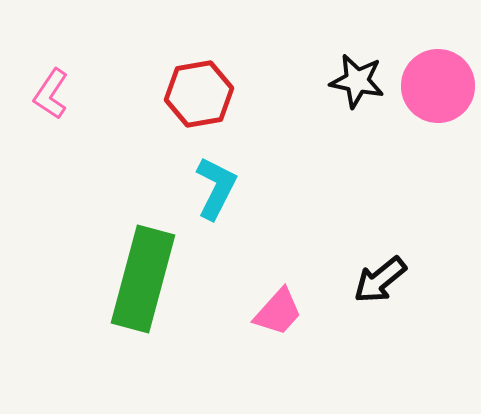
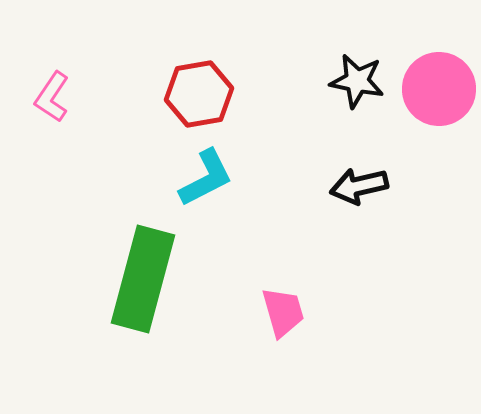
pink circle: moved 1 px right, 3 px down
pink L-shape: moved 1 px right, 3 px down
cyan L-shape: moved 10 px left, 10 px up; rotated 36 degrees clockwise
black arrow: moved 21 px left, 94 px up; rotated 26 degrees clockwise
pink trapezoid: moved 5 px right; rotated 58 degrees counterclockwise
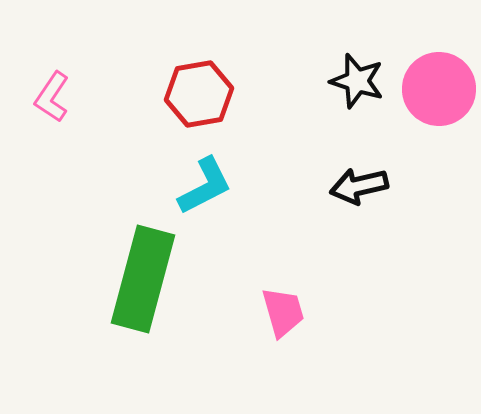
black star: rotated 6 degrees clockwise
cyan L-shape: moved 1 px left, 8 px down
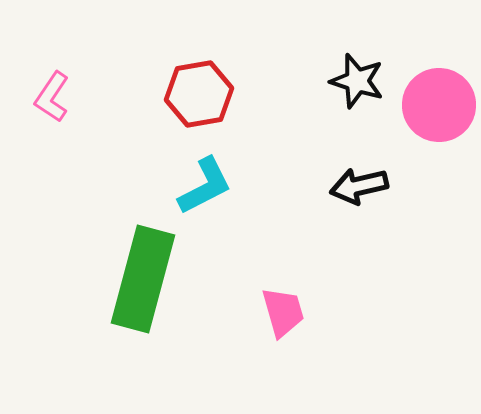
pink circle: moved 16 px down
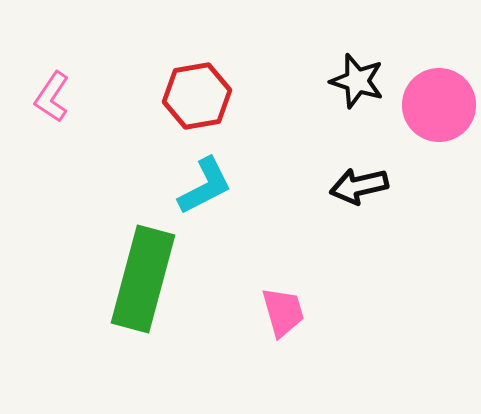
red hexagon: moved 2 px left, 2 px down
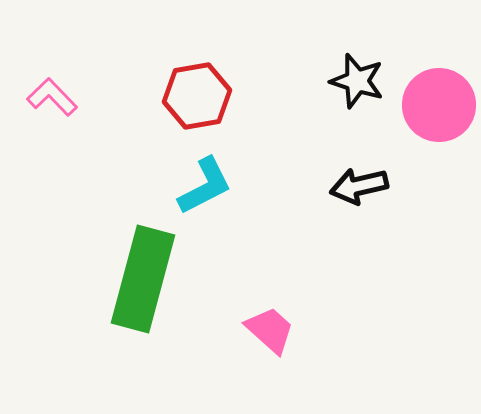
pink L-shape: rotated 102 degrees clockwise
pink trapezoid: moved 13 px left, 18 px down; rotated 32 degrees counterclockwise
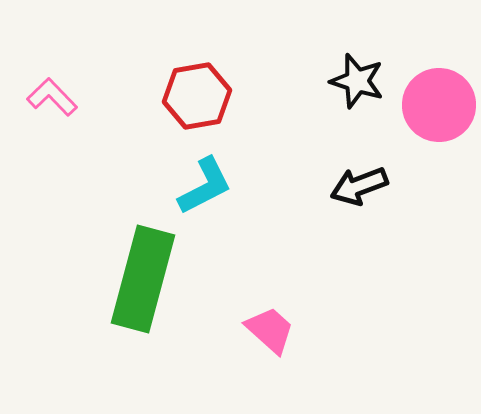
black arrow: rotated 8 degrees counterclockwise
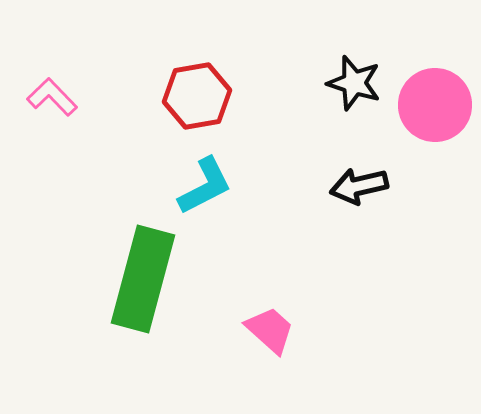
black star: moved 3 px left, 2 px down
pink circle: moved 4 px left
black arrow: rotated 8 degrees clockwise
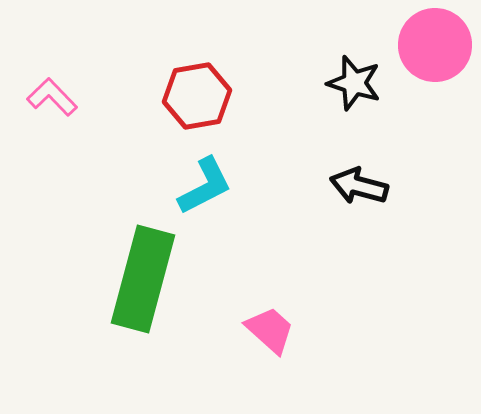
pink circle: moved 60 px up
black arrow: rotated 28 degrees clockwise
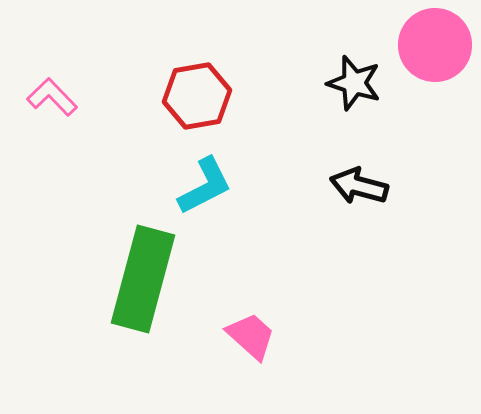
pink trapezoid: moved 19 px left, 6 px down
